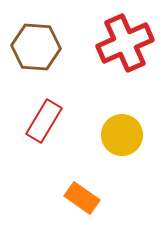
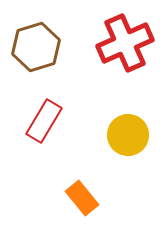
brown hexagon: rotated 21 degrees counterclockwise
yellow circle: moved 6 px right
orange rectangle: rotated 16 degrees clockwise
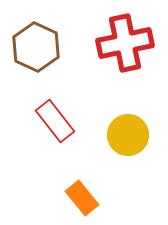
red cross: rotated 12 degrees clockwise
brown hexagon: rotated 18 degrees counterclockwise
red rectangle: moved 11 px right; rotated 69 degrees counterclockwise
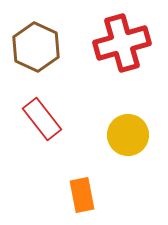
red cross: moved 3 px left; rotated 4 degrees counterclockwise
red rectangle: moved 13 px left, 2 px up
orange rectangle: moved 3 px up; rotated 28 degrees clockwise
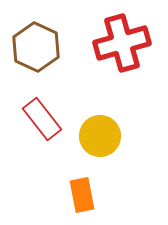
yellow circle: moved 28 px left, 1 px down
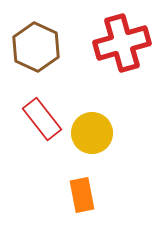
yellow circle: moved 8 px left, 3 px up
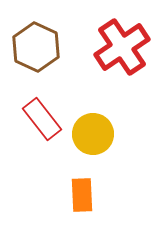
red cross: moved 4 px down; rotated 18 degrees counterclockwise
yellow circle: moved 1 px right, 1 px down
orange rectangle: rotated 8 degrees clockwise
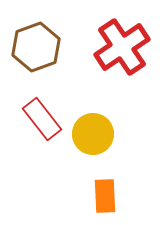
brown hexagon: rotated 15 degrees clockwise
orange rectangle: moved 23 px right, 1 px down
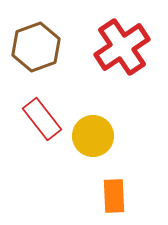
yellow circle: moved 2 px down
orange rectangle: moved 9 px right
